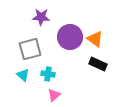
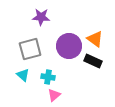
purple circle: moved 1 px left, 9 px down
black rectangle: moved 5 px left, 3 px up
cyan cross: moved 3 px down
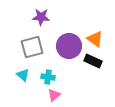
gray square: moved 2 px right, 2 px up
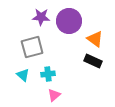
purple circle: moved 25 px up
cyan cross: moved 3 px up; rotated 16 degrees counterclockwise
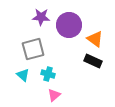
purple circle: moved 4 px down
gray square: moved 1 px right, 2 px down
cyan cross: rotated 24 degrees clockwise
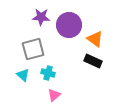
cyan cross: moved 1 px up
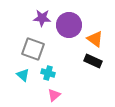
purple star: moved 1 px right, 1 px down
gray square: rotated 35 degrees clockwise
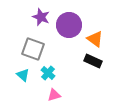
purple star: moved 1 px left, 1 px up; rotated 18 degrees clockwise
cyan cross: rotated 24 degrees clockwise
pink triangle: rotated 24 degrees clockwise
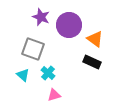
black rectangle: moved 1 px left, 1 px down
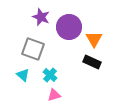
purple circle: moved 2 px down
orange triangle: moved 1 px left; rotated 24 degrees clockwise
cyan cross: moved 2 px right, 2 px down
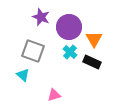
gray square: moved 2 px down
cyan cross: moved 20 px right, 23 px up
